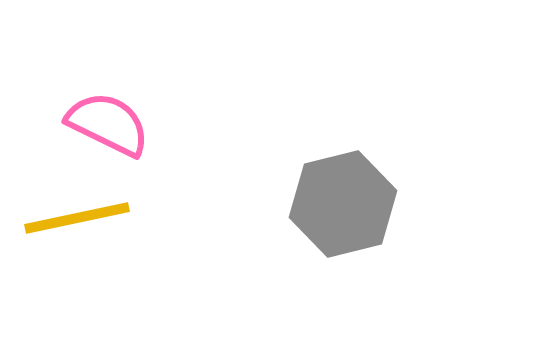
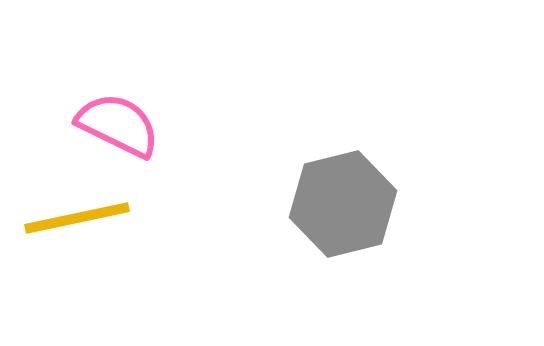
pink semicircle: moved 10 px right, 1 px down
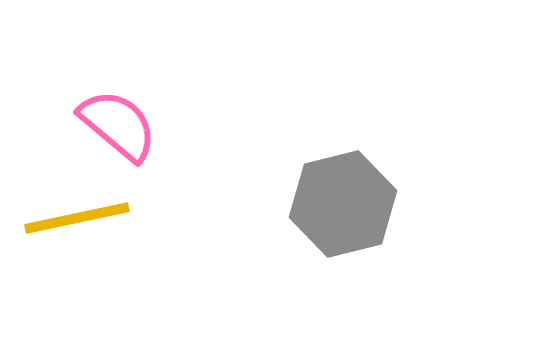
pink semicircle: rotated 14 degrees clockwise
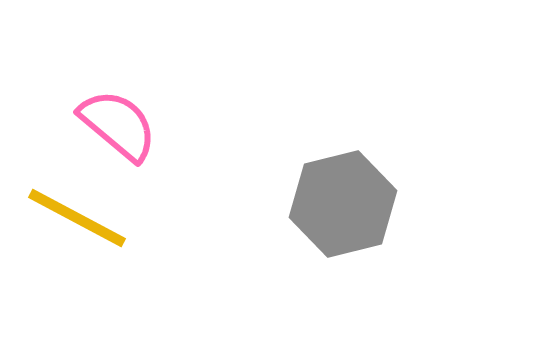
yellow line: rotated 40 degrees clockwise
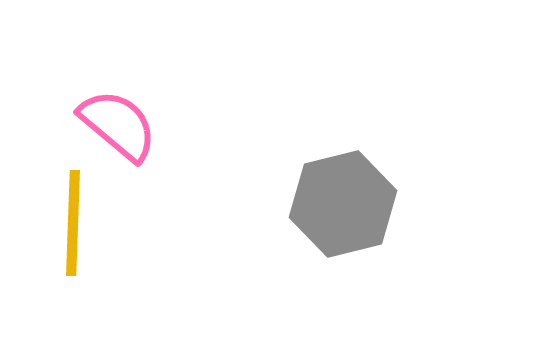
yellow line: moved 4 px left, 5 px down; rotated 64 degrees clockwise
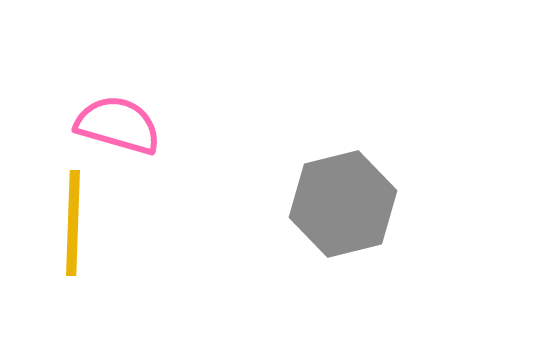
pink semicircle: rotated 24 degrees counterclockwise
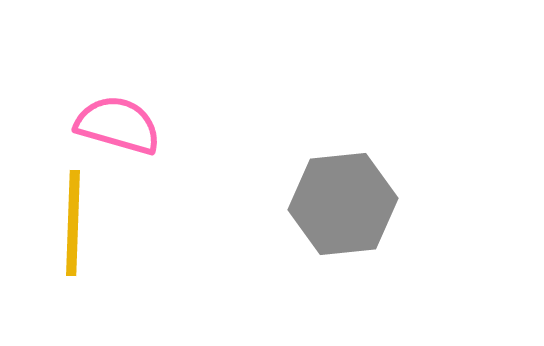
gray hexagon: rotated 8 degrees clockwise
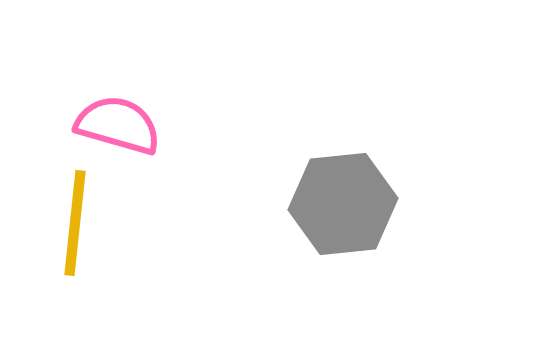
yellow line: moved 2 px right; rotated 4 degrees clockwise
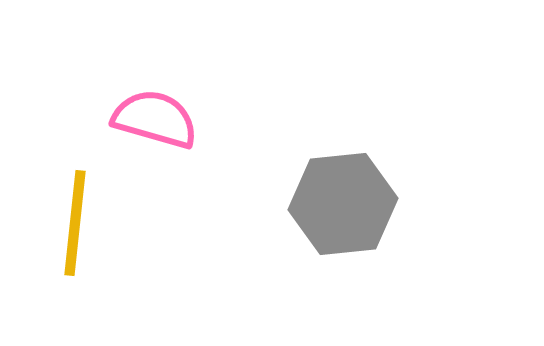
pink semicircle: moved 37 px right, 6 px up
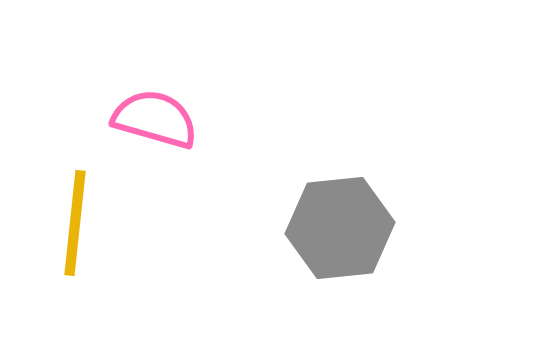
gray hexagon: moved 3 px left, 24 px down
